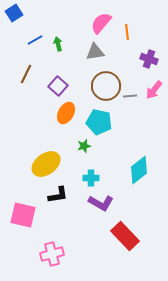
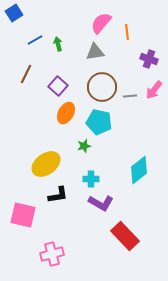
brown circle: moved 4 px left, 1 px down
cyan cross: moved 1 px down
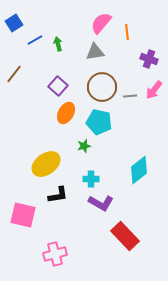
blue square: moved 10 px down
brown line: moved 12 px left; rotated 12 degrees clockwise
pink cross: moved 3 px right
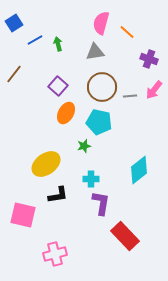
pink semicircle: rotated 25 degrees counterclockwise
orange line: rotated 42 degrees counterclockwise
purple L-shape: rotated 110 degrees counterclockwise
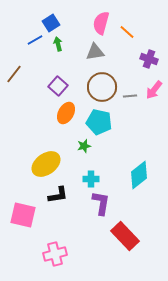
blue square: moved 37 px right
cyan diamond: moved 5 px down
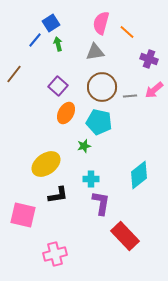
blue line: rotated 21 degrees counterclockwise
pink arrow: rotated 12 degrees clockwise
